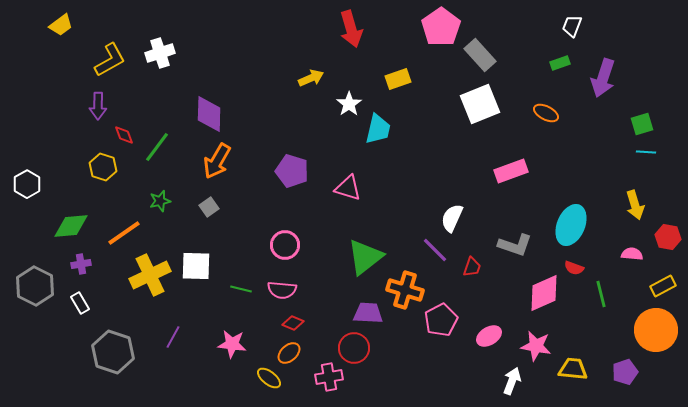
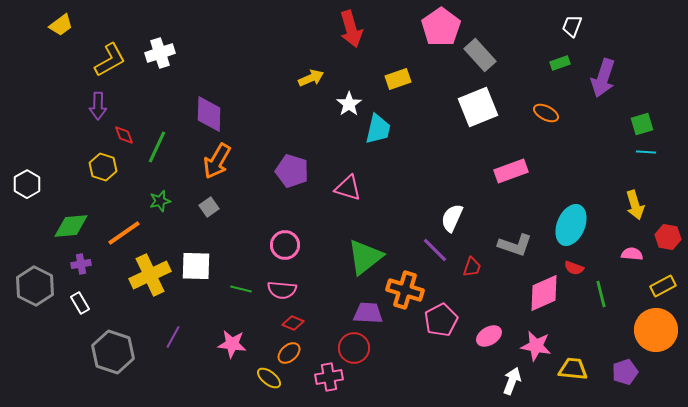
white square at (480, 104): moved 2 px left, 3 px down
green line at (157, 147): rotated 12 degrees counterclockwise
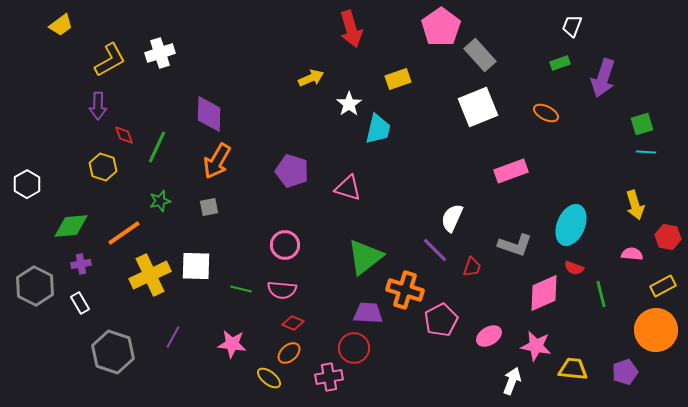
gray square at (209, 207): rotated 24 degrees clockwise
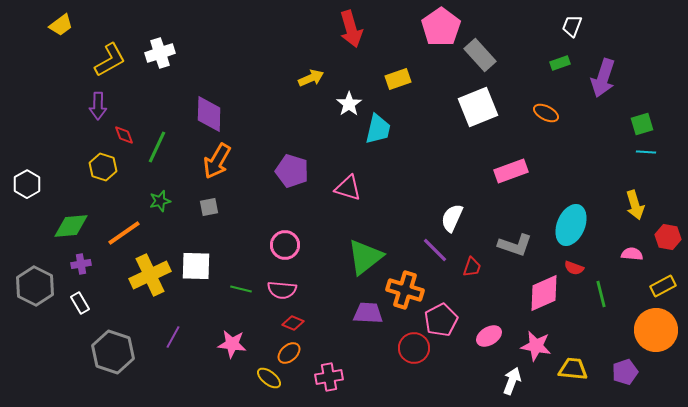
red circle at (354, 348): moved 60 px right
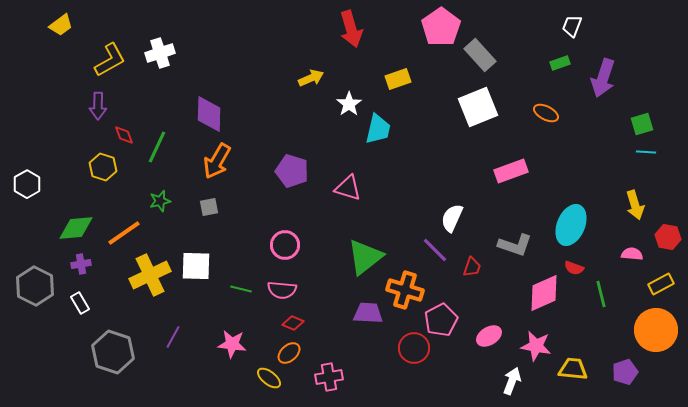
green diamond at (71, 226): moved 5 px right, 2 px down
yellow rectangle at (663, 286): moved 2 px left, 2 px up
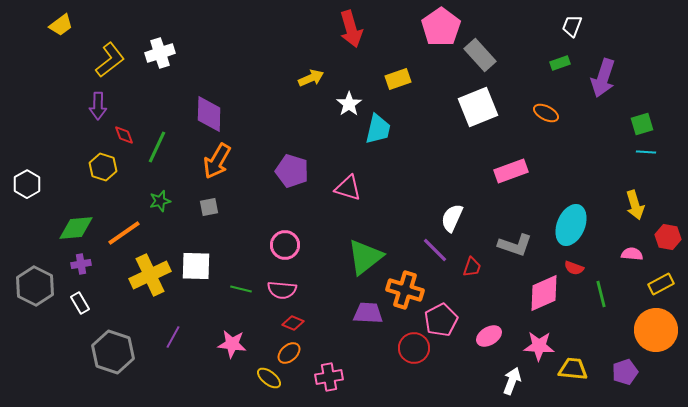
yellow L-shape at (110, 60): rotated 9 degrees counterclockwise
pink star at (536, 346): moved 3 px right; rotated 8 degrees counterclockwise
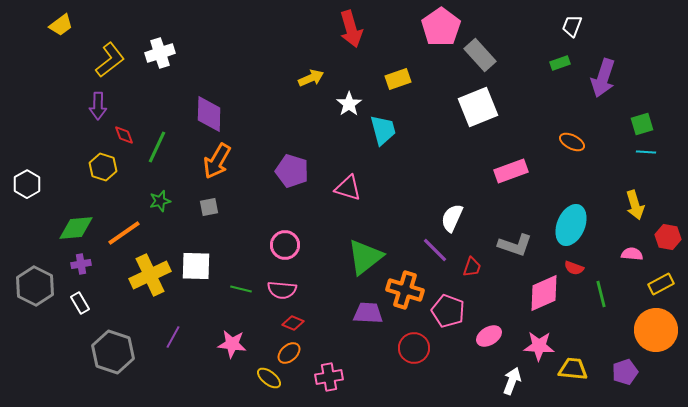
orange ellipse at (546, 113): moved 26 px right, 29 px down
cyan trapezoid at (378, 129): moved 5 px right, 1 px down; rotated 28 degrees counterclockwise
pink pentagon at (441, 320): moved 7 px right, 9 px up; rotated 24 degrees counterclockwise
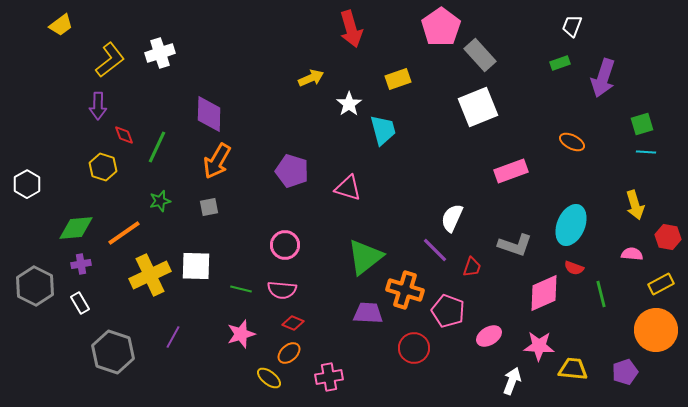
pink star at (232, 344): moved 9 px right, 10 px up; rotated 24 degrees counterclockwise
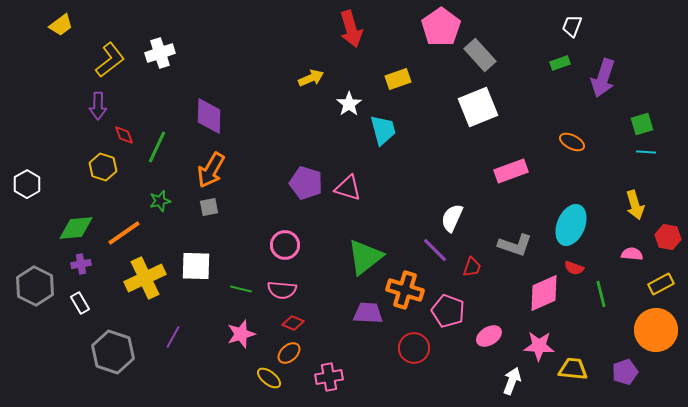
purple diamond at (209, 114): moved 2 px down
orange arrow at (217, 161): moved 6 px left, 9 px down
purple pentagon at (292, 171): moved 14 px right, 12 px down
yellow cross at (150, 275): moved 5 px left, 3 px down
